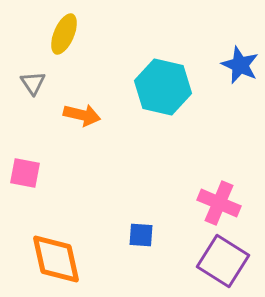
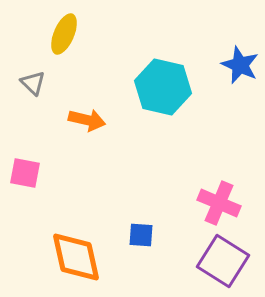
gray triangle: rotated 12 degrees counterclockwise
orange arrow: moved 5 px right, 5 px down
orange diamond: moved 20 px right, 2 px up
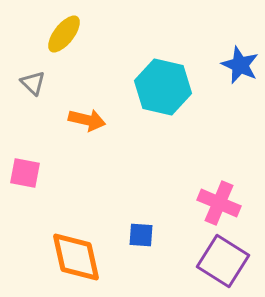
yellow ellipse: rotated 15 degrees clockwise
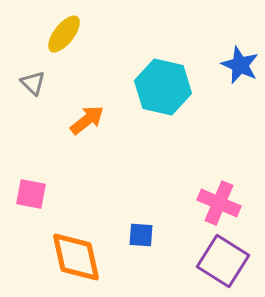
orange arrow: rotated 51 degrees counterclockwise
pink square: moved 6 px right, 21 px down
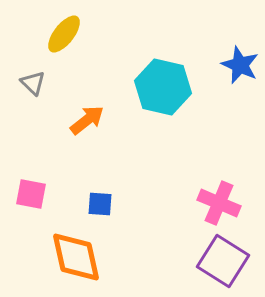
blue square: moved 41 px left, 31 px up
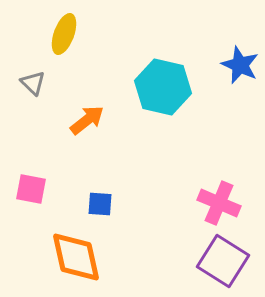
yellow ellipse: rotated 18 degrees counterclockwise
pink square: moved 5 px up
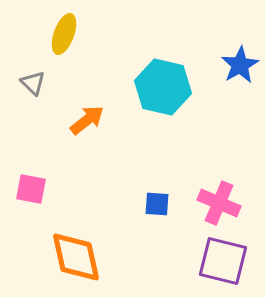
blue star: rotated 18 degrees clockwise
blue square: moved 57 px right
purple square: rotated 18 degrees counterclockwise
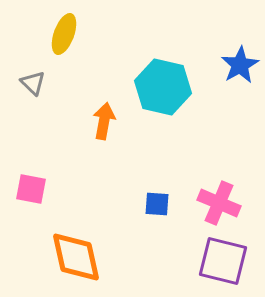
orange arrow: moved 17 px right, 1 px down; rotated 42 degrees counterclockwise
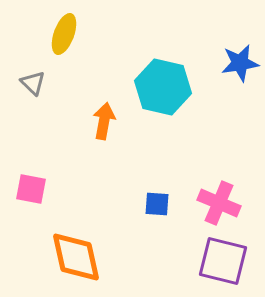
blue star: moved 2 px up; rotated 21 degrees clockwise
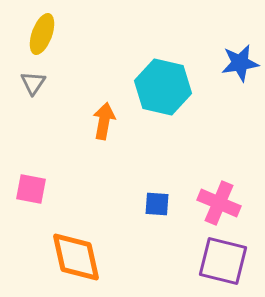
yellow ellipse: moved 22 px left
gray triangle: rotated 20 degrees clockwise
